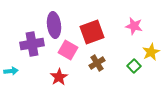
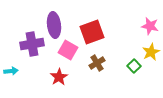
pink star: moved 16 px right
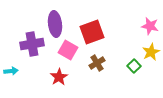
purple ellipse: moved 1 px right, 1 px up
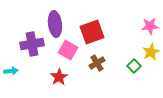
pink star: rotated 18 degrees counterclockwise
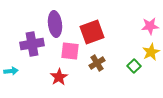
pink square: moved 2 px right, 1 px down; rotated 24 degrees counterclockwise
